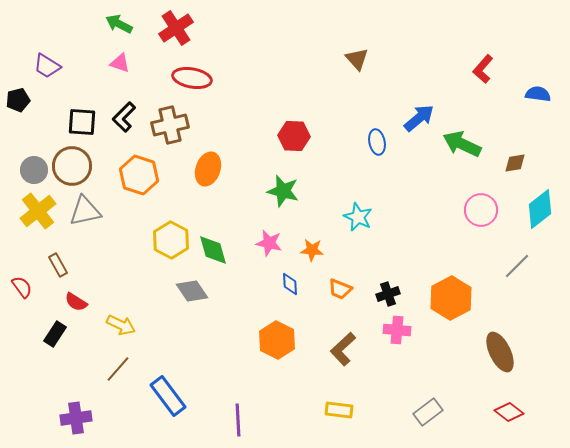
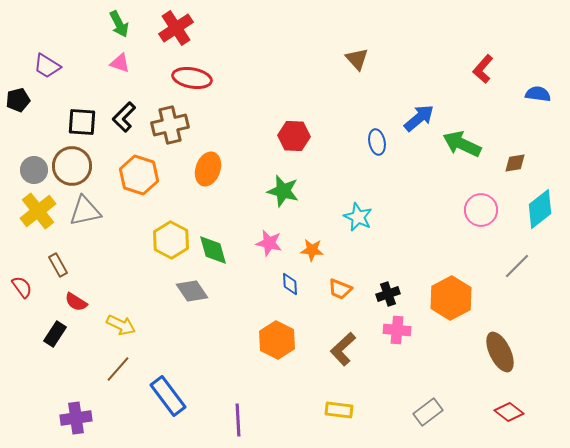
green arrow at (119, 24): rotated 144 degrees counterclockwise
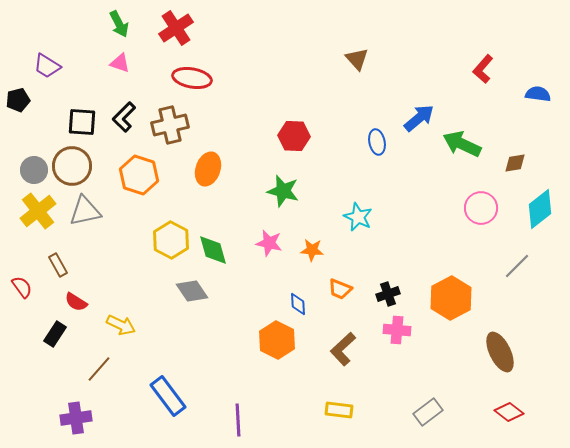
pink circle at (481, 210): moved 2 px up
blue diamond at (290, 284): moved 8 px right, 20 px down
brown line at (118, 369): moved 19 px left
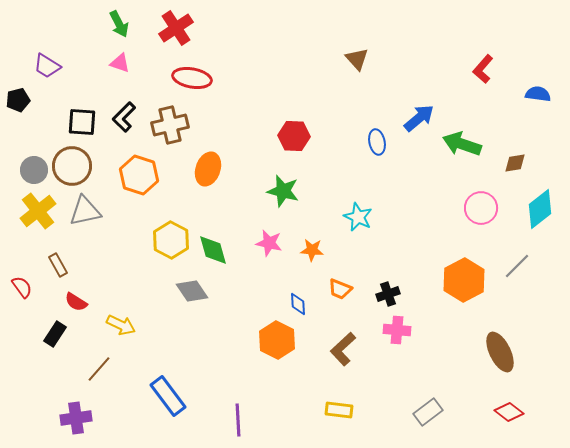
green arrow at (462, 144): rotated 6 degrees counterclockwise
orange hexagon at (451, 298): moved 13 px right, 18 px up
